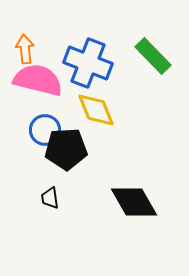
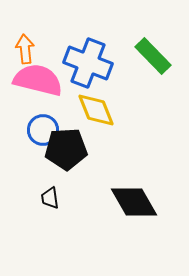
blue circle: moved 2 px left
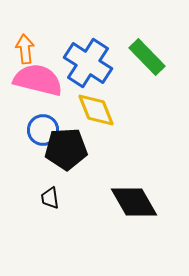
green rectangle: moved 6 px left, 1 px down
blue cross: rotated 12 degrees clockwise
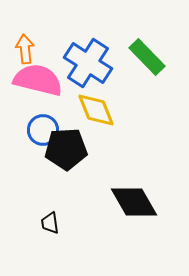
black trapezoid: moved 25 px down
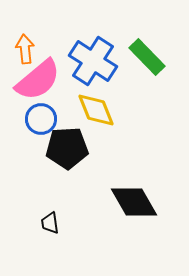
blue cross: moved 5 px right, 2 px up
pink semicircle: rotated 126 degrees clockwise
blue circle: moved 2 px left, 11 px up
black pentagon: moved 1 px right, 1 px up
